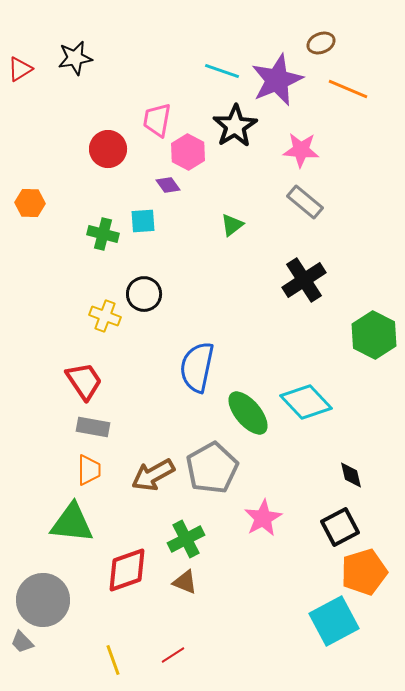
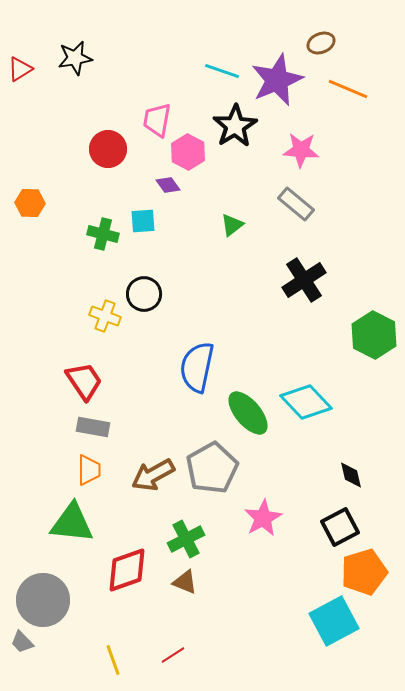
gray rectangle at (305, 202): moved 9 px left, 2 px down
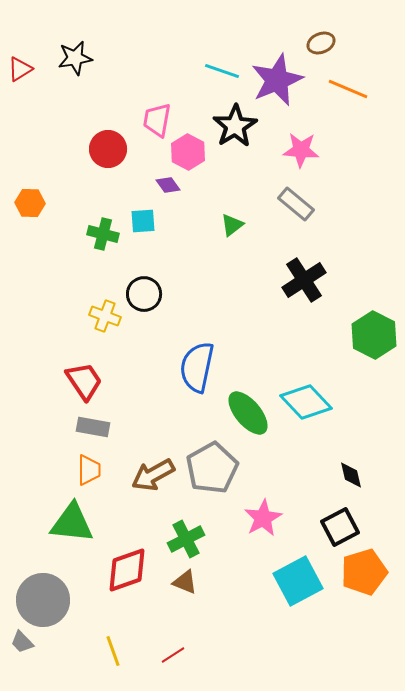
cyan square at (334, 621): moved 36 px left, 40 px up
yellow line at (113, 660): moved 9 px up
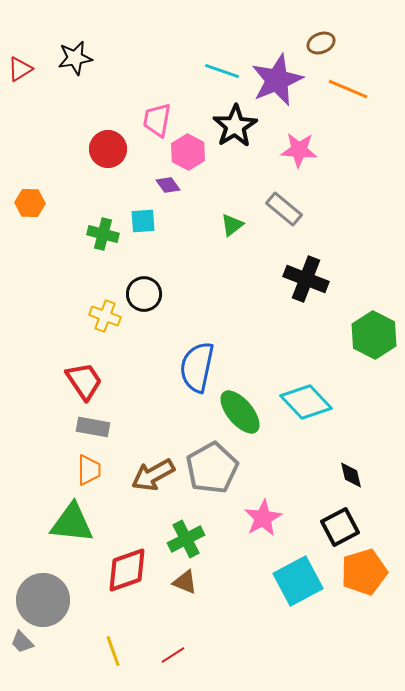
pink star at (301, 150): moved 2 px left
gray rectangle at (296, 204): moved 12 px left, 5 px down
black cross at (304, 280): moved 2 px right, 1 px up; rotated 36 degrees counterclockwise
green ellipse at (248, 413): moved 8 px left, 1 px up
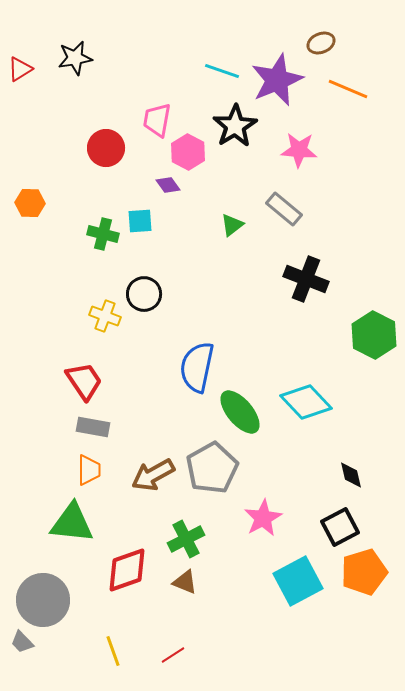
red circle at (108, 149): moved 2 px left, 1 px up
cyan square at (143, 221): moved 3 px left
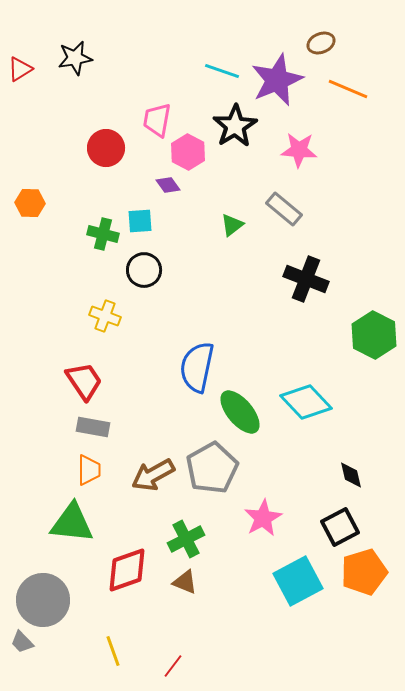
black circle at (144, 294): moved 24 px up
red line at (173, 655): moved 11 px down; rotated 20 degrees counterclockwise
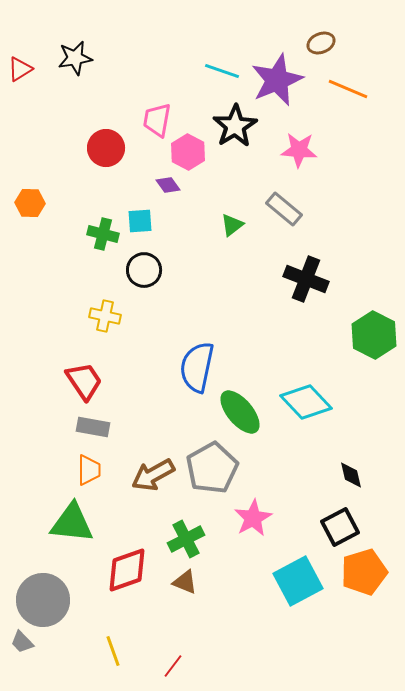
yellow cross at (105, 316): rotated 8 degrees counterclockwise
pink star at (263, 518): moved 10 px left
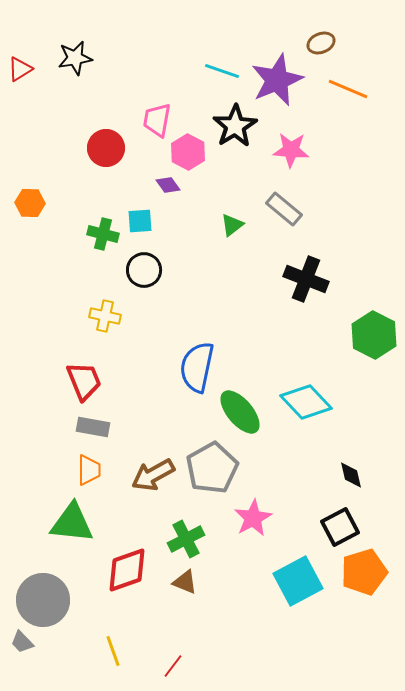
pink star at (299, 150): moved 8 px left
red trapezoid at (84, 381): rotated 12 degrees clockwise
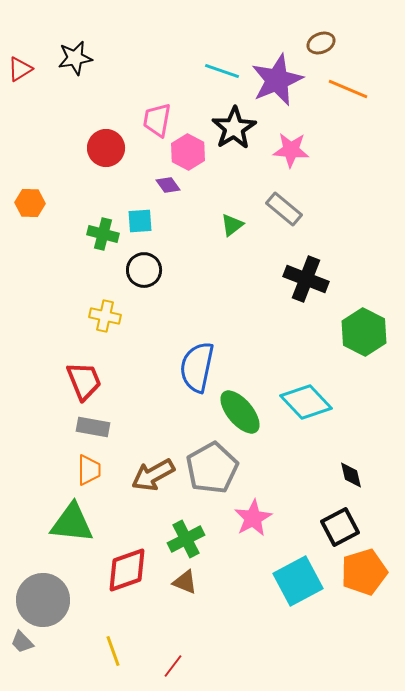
black star at (235, 126): moved 1 px left, 2 px down
green hexagon at (374, 335): moved 10 px left, 3 px up
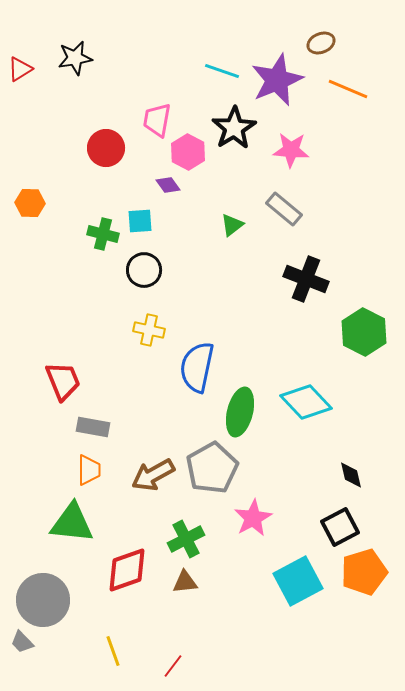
yellow cross at (105, 316): moved 44 px right, 14 px down
red trapezoid at (84, 381): moved 21 px left
green ellipse at (240, 412): rotated 54 degrees clockwise
brown triangle at (185, 582): rotated 28 degrees counterclockwise
